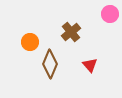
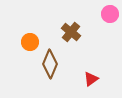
brown cross: rotated 12 degrees counterclockwise
red triangle: moved 1 px right, 14 px down; rotated 35 degrees clockwise
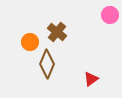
pink circle: moved 1 px down
brown cross: moved 14 px left
brown diamond: moved 3 px left
